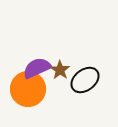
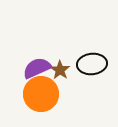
black ellipse: moved 7 px right, 16 px up; rotated 32 degrees clockwise
orange circle: moved 13 px right, 5 px down
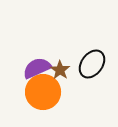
black ellipse: rotated 48 degrees counterclockwise
orange circle: moved 2 px right, 2 px up
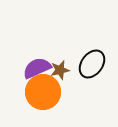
brown star: rotated 24 degrees clockwise
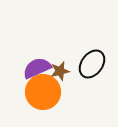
brown star: moved 1 px down
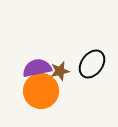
purple semicircle: rotated 12 degrees clockwise
orange circle: moved 2 px left, 1 px up
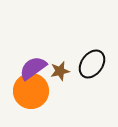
purple semicircle: moved 4 px left; rotated 24 degrees counterclockwise
orange circle: moved 10 px left
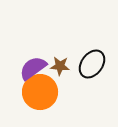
brown star: moved 5 px up; rotated 18 degrees clockwise
orange circle: moved 9 px right, 1 px down
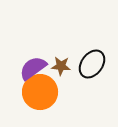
brown star: moved 1 px right
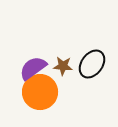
brown star: moved 2 px right
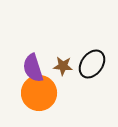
purple semicircle: rotated 72 degrees counterclockwise
orange circle: moved 1 px left, 1 px down
